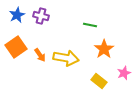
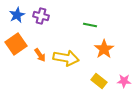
orange square: moved 3 px up
pink star: moved 8 px down; rotated 24 degrees clockwise
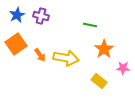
pink star: moved 1 px left, 13 px up
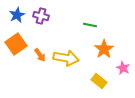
pink star: rotated 24 degrees clockwise
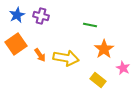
yellow rectangle: moved 1 px left, 1 px up
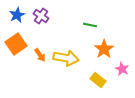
purple cross: rotated 21 degrees clockwise
pink star: moved 1 px left, 1 px down
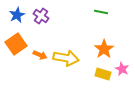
green line: moved 11 px right, 13 px up
orange arrow: rotated 32 degrees counterclockwise
yellow rectangle: moved 5 px right, 6 px up; rotated 21 degrees counterclockwise
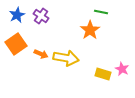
orange star: moved 14 px left, 19 px up
orange arrow: moved 1 px right, 1 px up
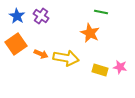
blue star: moved 1 px down; rotated 14 degrees counterclockwise
orange star: moved 3 px down; rotated 12 degrees counterclockwise
pink star: moved 2 px left, 2 px up; rotated 16 degrees counterclockwise
yellow rectangle: moved 3 px left, 4 px up
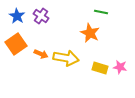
yellow rectangle: moved 2 px up
